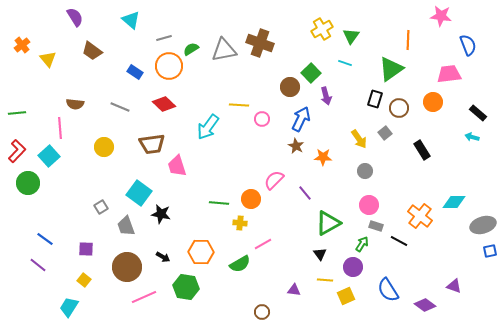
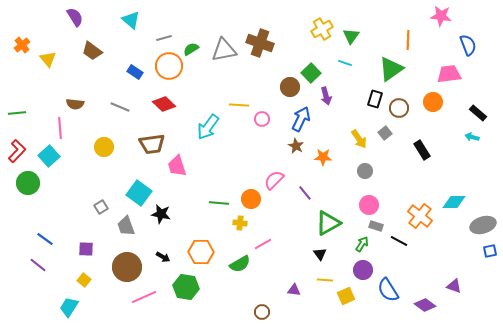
purple circle at (353, 267): moved 10 px right, 3 px down
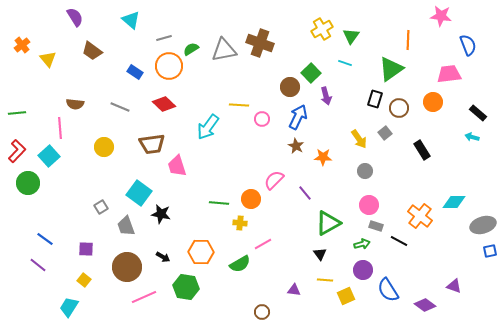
blue arrow at (301, 119): moved 3 px left, 2 px up
green arrow at (362, 244): rotated 42 degrees clockwise
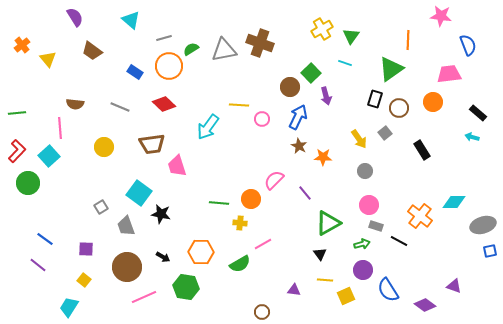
brown star at (296, 146): moved 3 px right
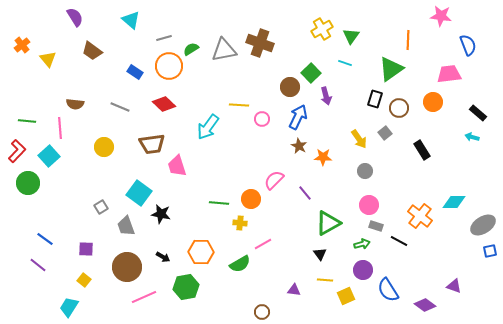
green line at (17, 113): moved 10 px right, 8 px down; rotated 12 degrees clockwise
gray ellipse at (483, 225): rotated 15 degrees counterclockwise
green hexagon at (186, 287): rotated 20 degrees counterclockwise
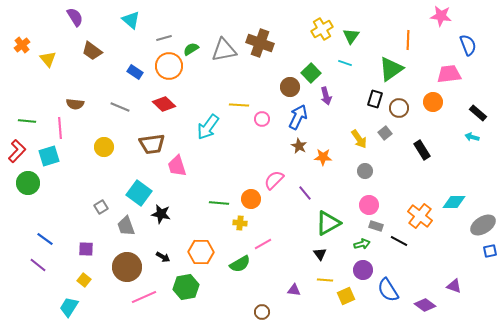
cyan square at (49, 156): rotated 25 degrees clockwise
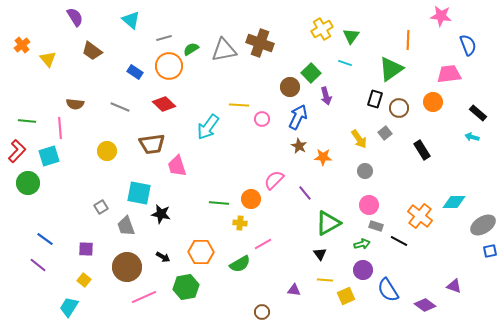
yellow circle at (104, 147): moved 3 px right, 4 px down
cyan square at (139, 193): rotated 25 degrees counterclockwise
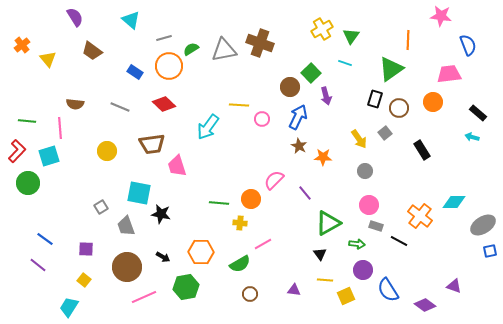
green arrow at (362, 244): moved 5 px left; rotated 21 degrees clockwise
brown circle at (262, 312): moved 12 px left, 18 px up
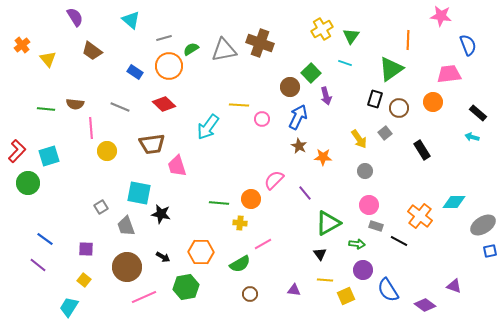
green line at (27, 121): moved 19 px right, 12 px up
pink line at (60, 128): moved 31 px right
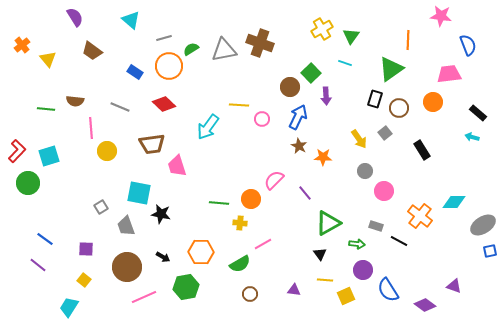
purple arrow at (326, 96): rotated 12 degrees clockwise
brown semicircle at (75, 104): moved 3 px up
pink circle at (369, 205): moved 15 px right, 14 px up
